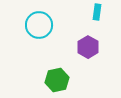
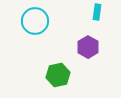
cyan circle: moved 4 px left, 4 px up
green hexagon: moved 1 px right, 5 px up
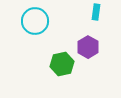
cyan rectangle: moved 1 px left
green hexagon: moved 4 px right, 11 px up
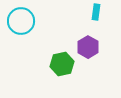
cyan circle: moved 14 px left
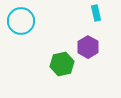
cyan rectangle: moved 1 px down; rotated 21 degrees counterclockwise
